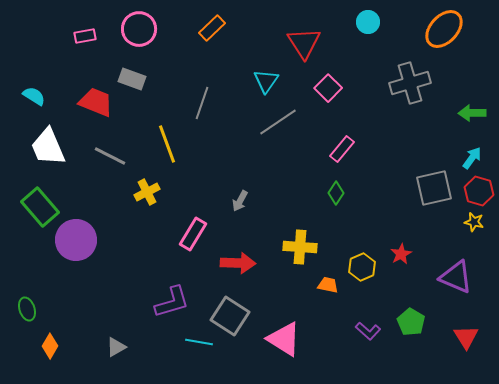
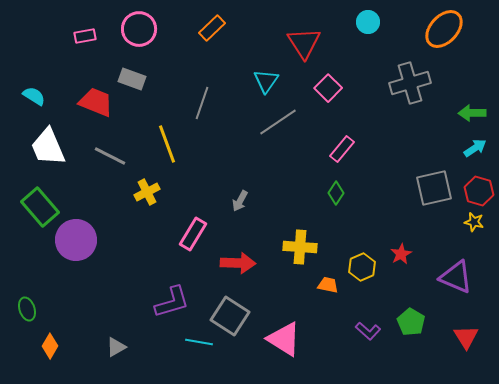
cyan arrow at (472, 158): moved 3 px right, 10 px up; rotated 20 degrees clockwise
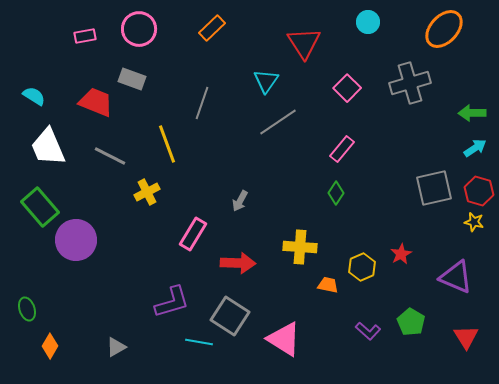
pink square at (328, 88): moved 19 px right
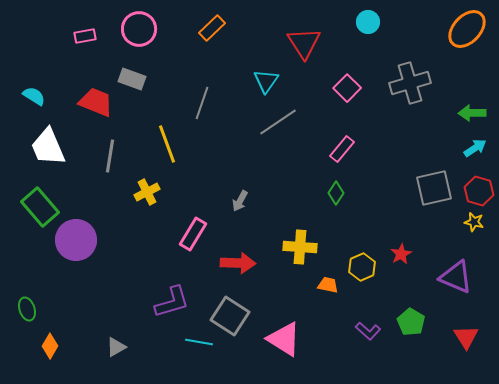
orange ellipse at (444, 29): moved 23 px right
gray line at (110, 156): rotated 72 degrees clockwise
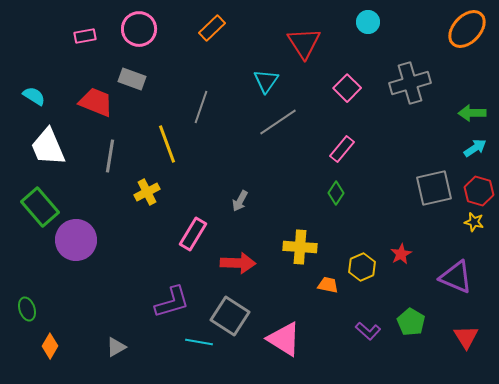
gray line at (202, 103): moved 1 px left, 4 px down
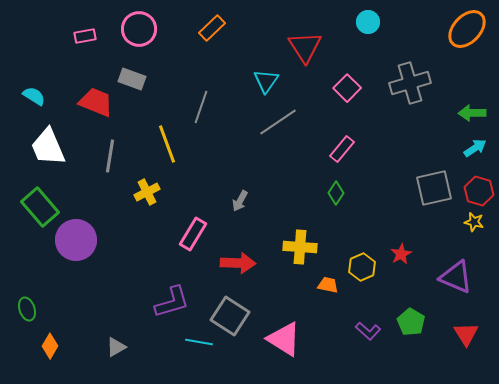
red triangle at (304, 43): moved 1 px right, 4 px down
red triangle at (466, 337): moved 3 px up
